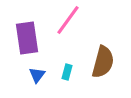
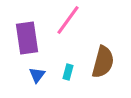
cyan rectangle: moved 1 px right
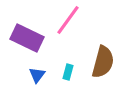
purple rectangle: rotated 56 degrees counterclockwise
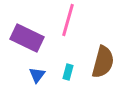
pink line: rotated 20 degrees counterclockwise
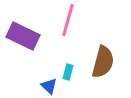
purple rectangle: moved 4 px left, 2 px up
blue triangle: moved 12 px right, 11 px down; rotated 24 degrees counterclockwise
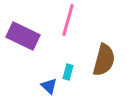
brown semicircle: moved 1 px right, 2 px up
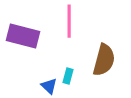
pink line: moved 1 px right, 1 px down; rotated 16 degrees counterclockwise
purple rectangle: rotated 12 degrees counterclockwise
cyan rectangle: moved 4 px down
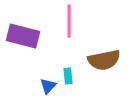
brown semicircle: rotated 64 degrees clockwise
cyan rectangle: rotated 21 degrees counterclockwise
blue triangle: moved 1 px left; rotated 30 degrees clockwise
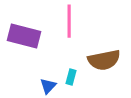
purple rectangle: moved 1 px right
cyan rectangle: moved 3 px right, 1 px down; rotated 21 degrees clockwise
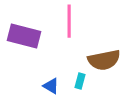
cyan rectangle: moved 9 px right, 4 px down
blue triangle: moved 3 px right; rotated 42 degrees counterclockwise
